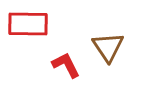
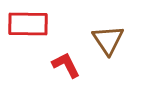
brown triangle: moved 7 px up
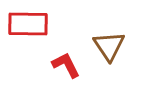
brown triangle: moved 1 px right, 6 px down
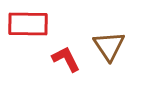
red L-shape: moved 6 px up
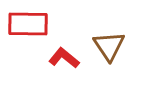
red L-shape: moved 2 px left, 1 px up; rotated 24 degrees counterclockwise
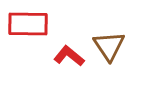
red L-shape: moved 5 px right, 2 px up
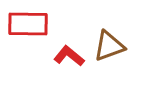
brown triangle: rotated 44 degrees clockwise
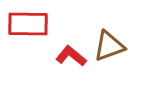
red L-shape: moved 2 px right
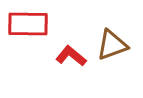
brown triangle: moved 3 px right, 1 px up
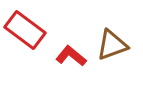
red rectangle: moved 3 px left, 6 px down; rotated 36 degrees clockwise
